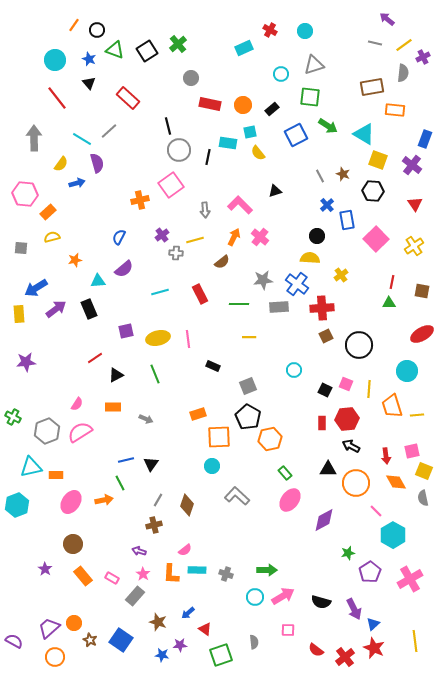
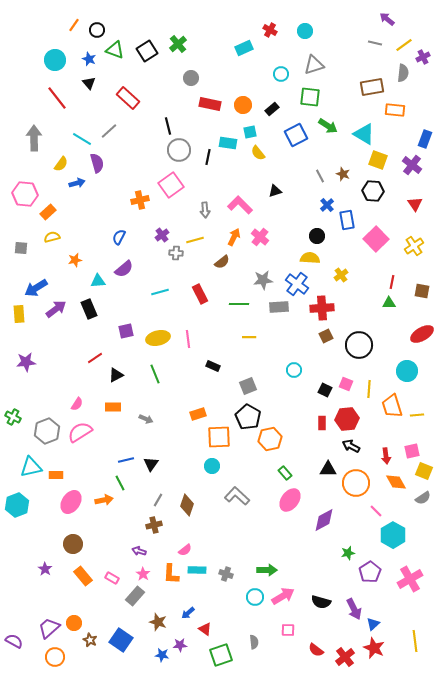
gray semicircle at (423, 498): rotated 112 degrees counterclockwise
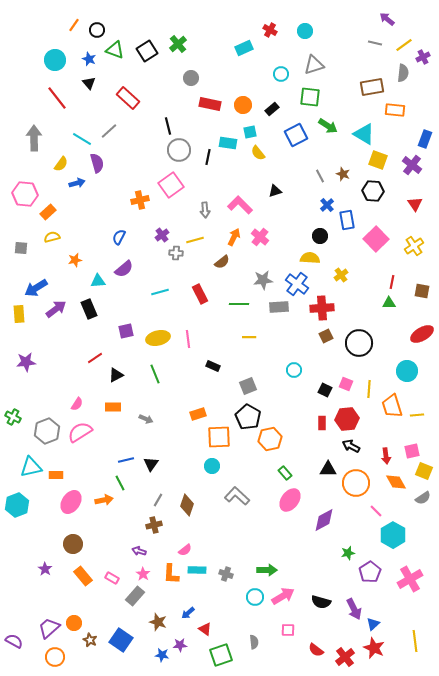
black circle at (317, 236): moved 3 px right
black circle at (359, 345): moved 2 px up
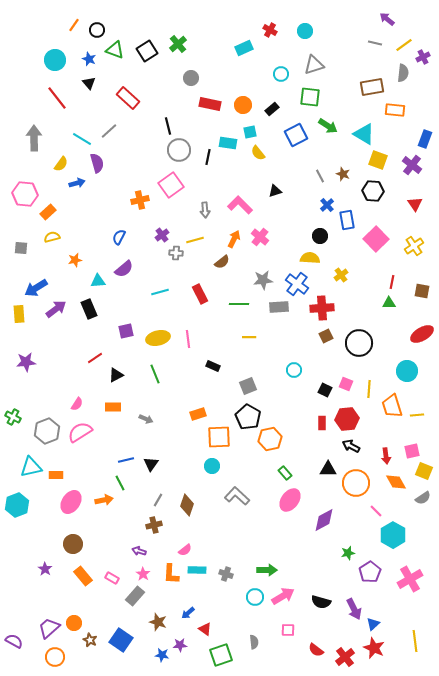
orange arrow at (234, 237): moved 2 px down
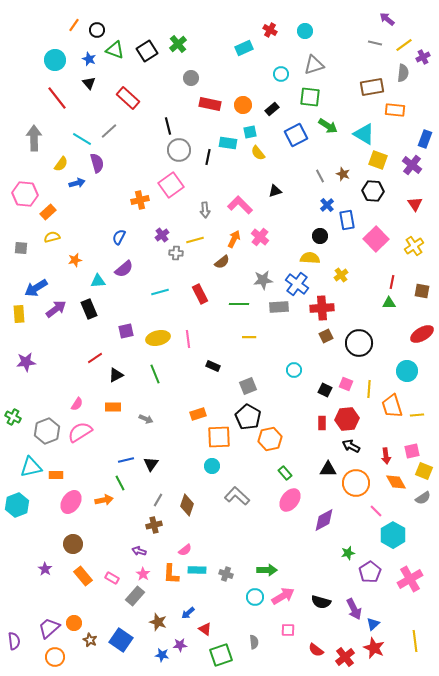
purple semicircle at (14, 641): rotated 54 degrees clockwise
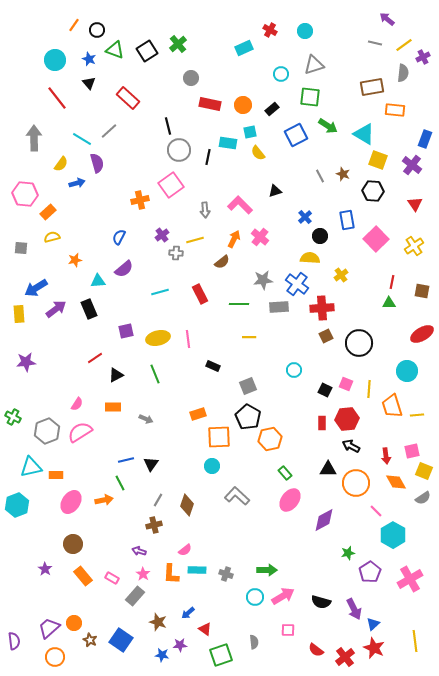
blue cross at (327, 205): moved 22 px left, 12 px down
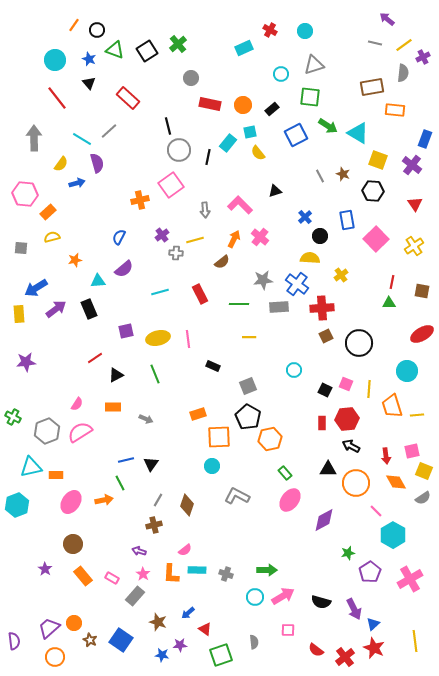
cyan triangle at (364, 134): moved 6 px left, 1 px up
cyan rectangle at (228, 143): rotated 60 degrees counterclockwise
gray L-shape at (237, 496): rotated 15 degrees counterclockwise
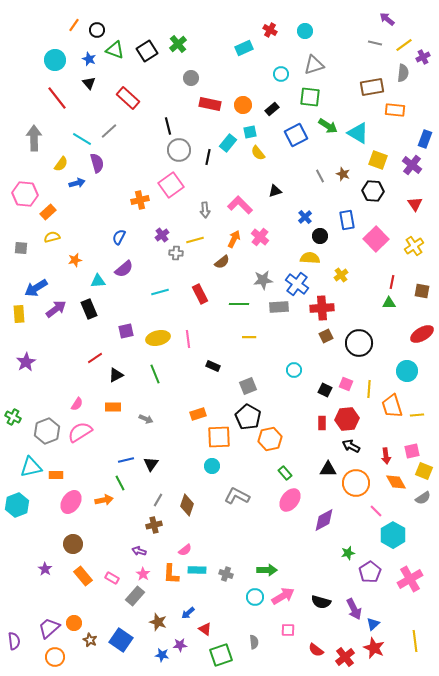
purple star at (26, 362): rotated 24 degrees counterclockwise
